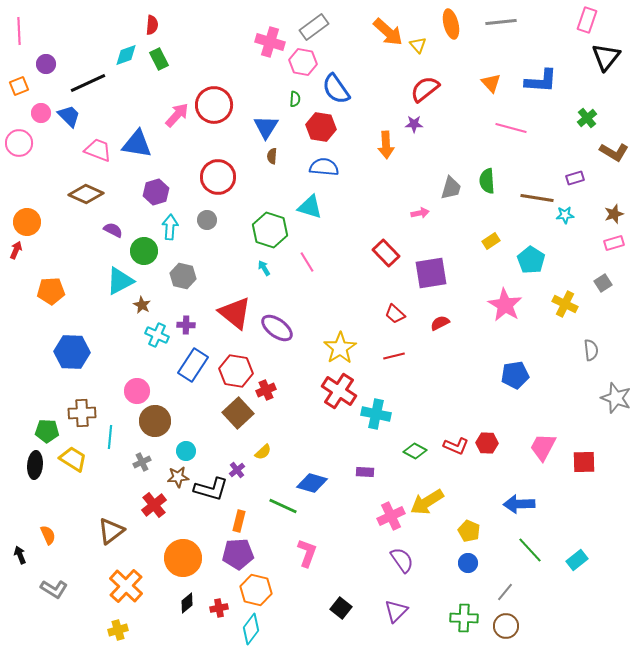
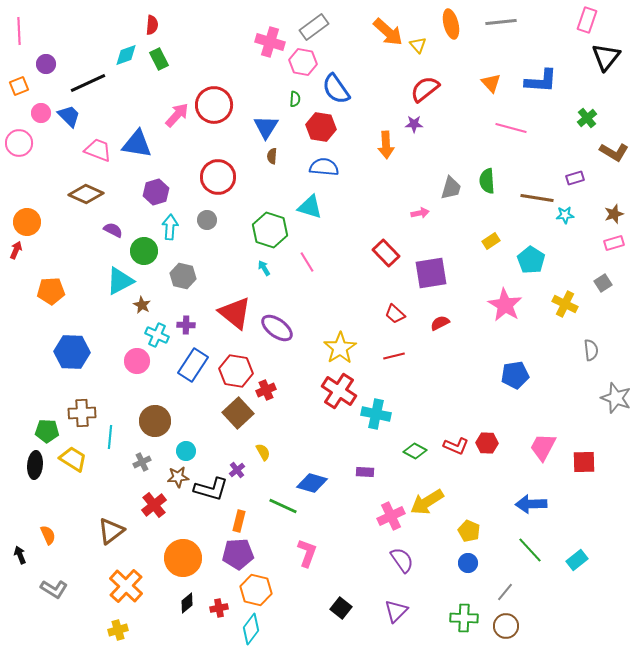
pink circle at (137, 391): moved 30 px up
yellow semicircle at (263, 452): rotated 78 degrees counterclockwise
blue arrow at (519, 504): moved 12 px right
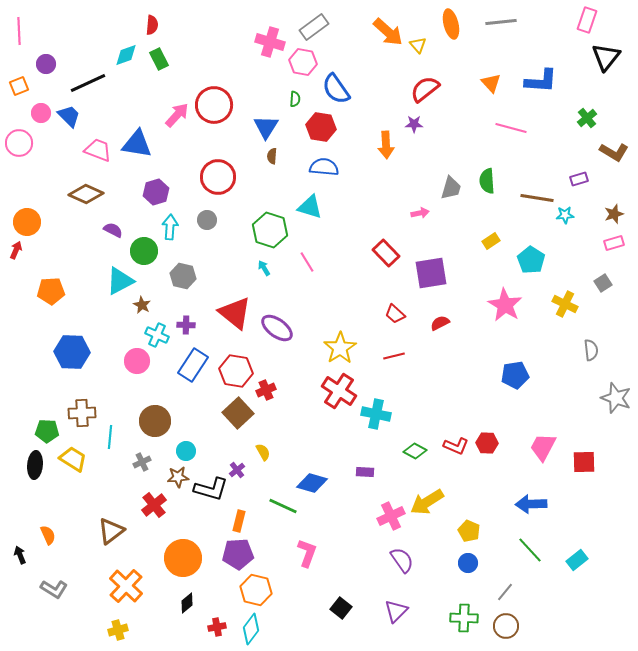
purple rectangle at (575, 178): moved 4 px right, 1 px down
red cross at (219, 608): moved 2 px left, 19 px down
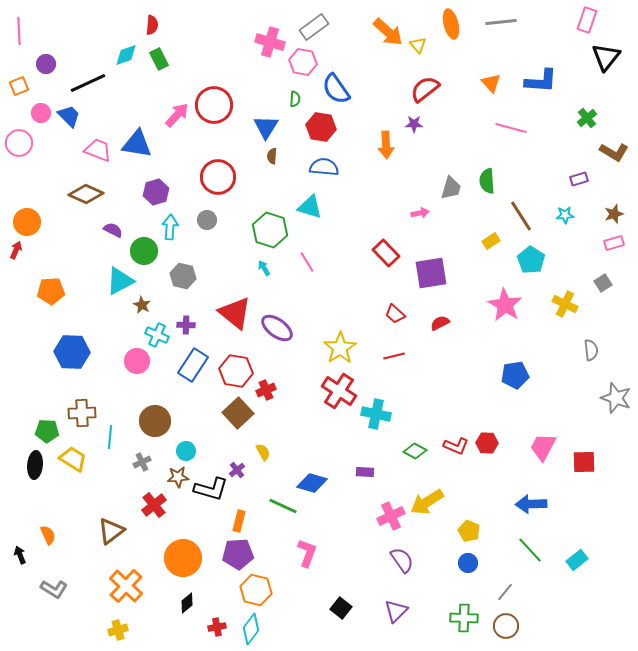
brown line at (537, 198): moved 16 px left, 18 px down; rotated 48 degrees clockwise
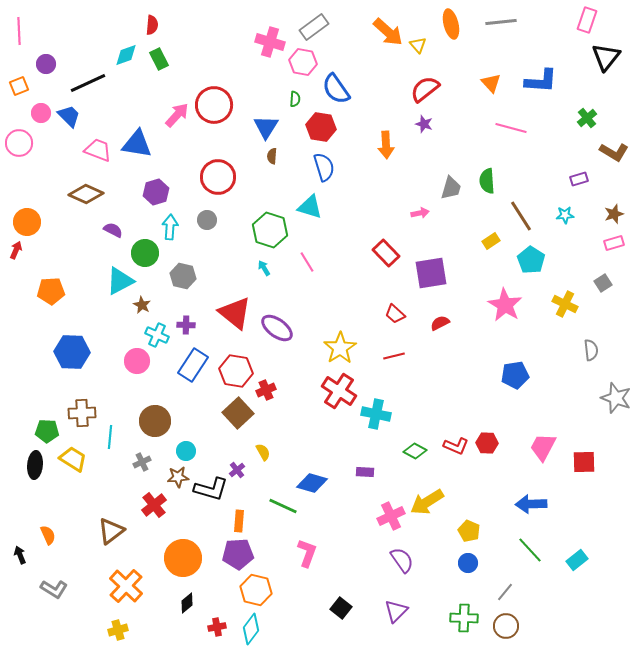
purple star at (414, 124): moved 10 px right; rotated 18 degrees clockwise
blue semicircle at (324, 167): rotated 68 degrees clockwise
green circle at (144, 251): moved 1 px right, 2 px down
orange rectangle at (239, 521): rotated 10 degrees counterclockwise
